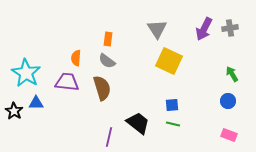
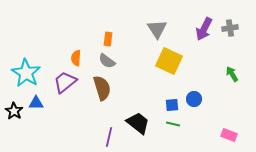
purple trapezoid: moved 2 px left; rotated 45 degrees counterclockwise
blue circle: moved 34 px left, 2 px up
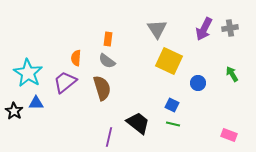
cyan star: moved 2 px right
blue circle: moved 4 px right, 16 px up
blue square: rotated 32 degrees clockwise
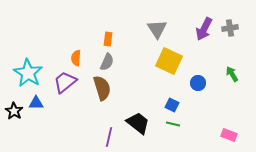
gray semicircle: moved 1 px down; rotated 102 degrees counterclockwise
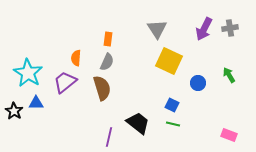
green arrow: moved 3 px left, 1 px down
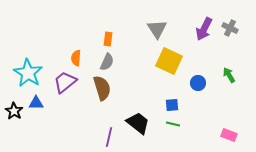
gray cross: rotated 35 degrees clockwise
blue square: rotated 32 degrees counterclockwise
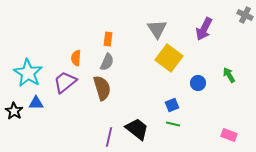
gray cross: moved 15 px right, 13 px up
yellow square: moved 3 px up; rotated 12 degrees clockwise
blue square: rotated 16 degrees counterclockwise
black trapezoid: moved 1 px left, 6 px down
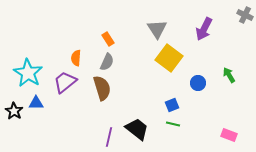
orange rectangle: rotated 40 degrees counterclockwise
